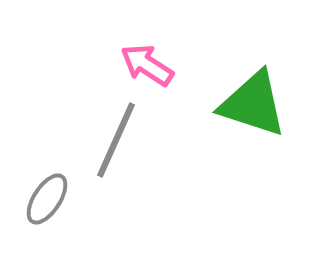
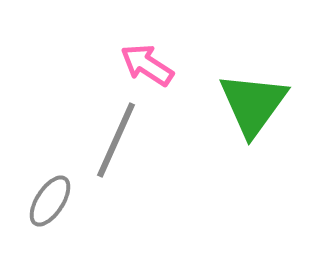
green triangle: rotated 48 degrees clockwise
gray ellipse: moved 3 px right, 2 px down
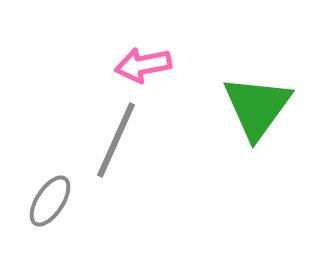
pink arrow: moved 4 px left; rotated 44 degrees counterclockwise
green triangle: moved 4 px right, 3 px down
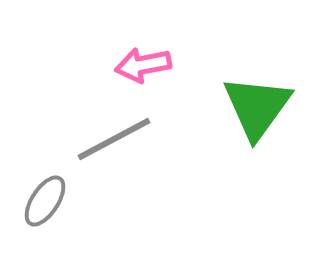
gray line: moved 2 px left, 1 px up; rotated 38 degrees clockwise
gray ellipse: moved 5 px left
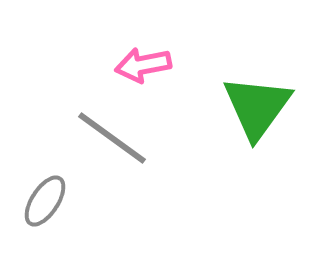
gray line: moved 2 px left, 1 px up; rotated 64 degrees clockwise
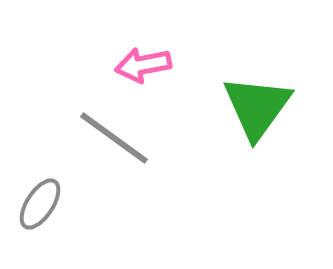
gray line: moved 2 px right
gray ellipse: moved 5 px left, 3 px down
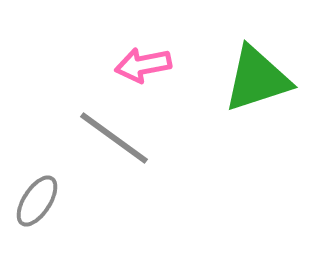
green triangle: moved 28 px up; rotated 36 degrees clockwise
gray ellipse: moved 3 px left, 3 px up
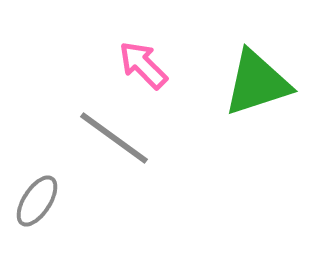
pink arrow: rotated 56 degrees clockwise
green triangle: moved 4 px down
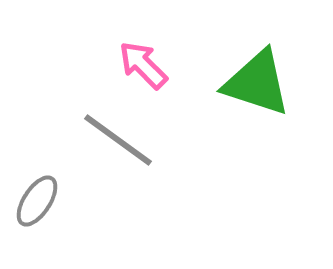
green triangle: rotated 36 degrees clockwise
gray line: moved 4 px right, 2 px down
